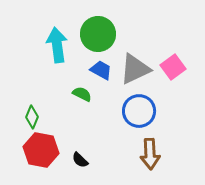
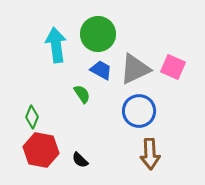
cyan arrow: moved 1 px left
pink square: rotated 30 degrees counterclockwise
green semicircle: rotated 30 degrees clockwise
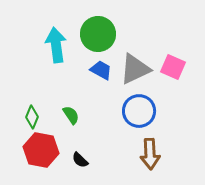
green semicircle: moved 11 px left, 21 px down
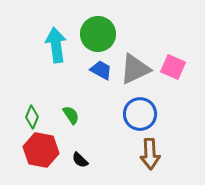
blue circle: moved 1 px right, 3 px down
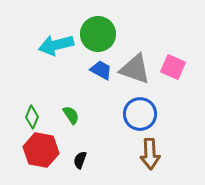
cyan arrow: rotated 96 degrees counterclockwise
gray triangle: rotated 44 degrees clockwise
black semicircle: rotated 66 degrees clockwise
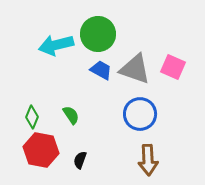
brown arrow: moved 2 px left, 6 px down
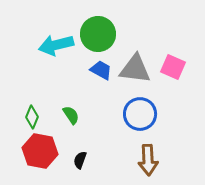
gray triangle: rotated 12 degrees counterclockwise
red hexagon: moved 1 px left, 1 px down
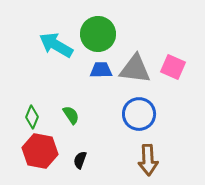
cyan arrow: rotated 44 degrees clockwise
blue trapezoid: rotated 30 degrees counterclockwise
blue circle: moved 1 px left
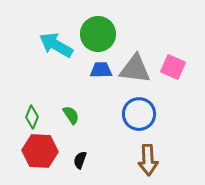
red hexagon: rotated 8 degrees counterclockwise
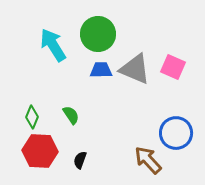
cyan arrow: moved 3 px left; rotated 28 degrees clockwise
gray triangle: rotated 16 degrees clockwise
blue circle: moved 37 px right, 19 px down
brown arrow: rotated 140 degrees clockwise
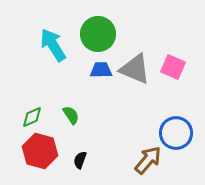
green diamond: rotated 45 degrees clockwise
red hexagon: rotated 12 degrees clockwise
brown arrow: rotated 84 degrees clockwise
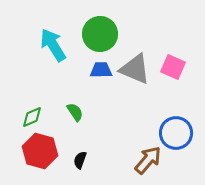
green circle: moved 2 px right
green semicircle: moved 4 px right, 3 px up
